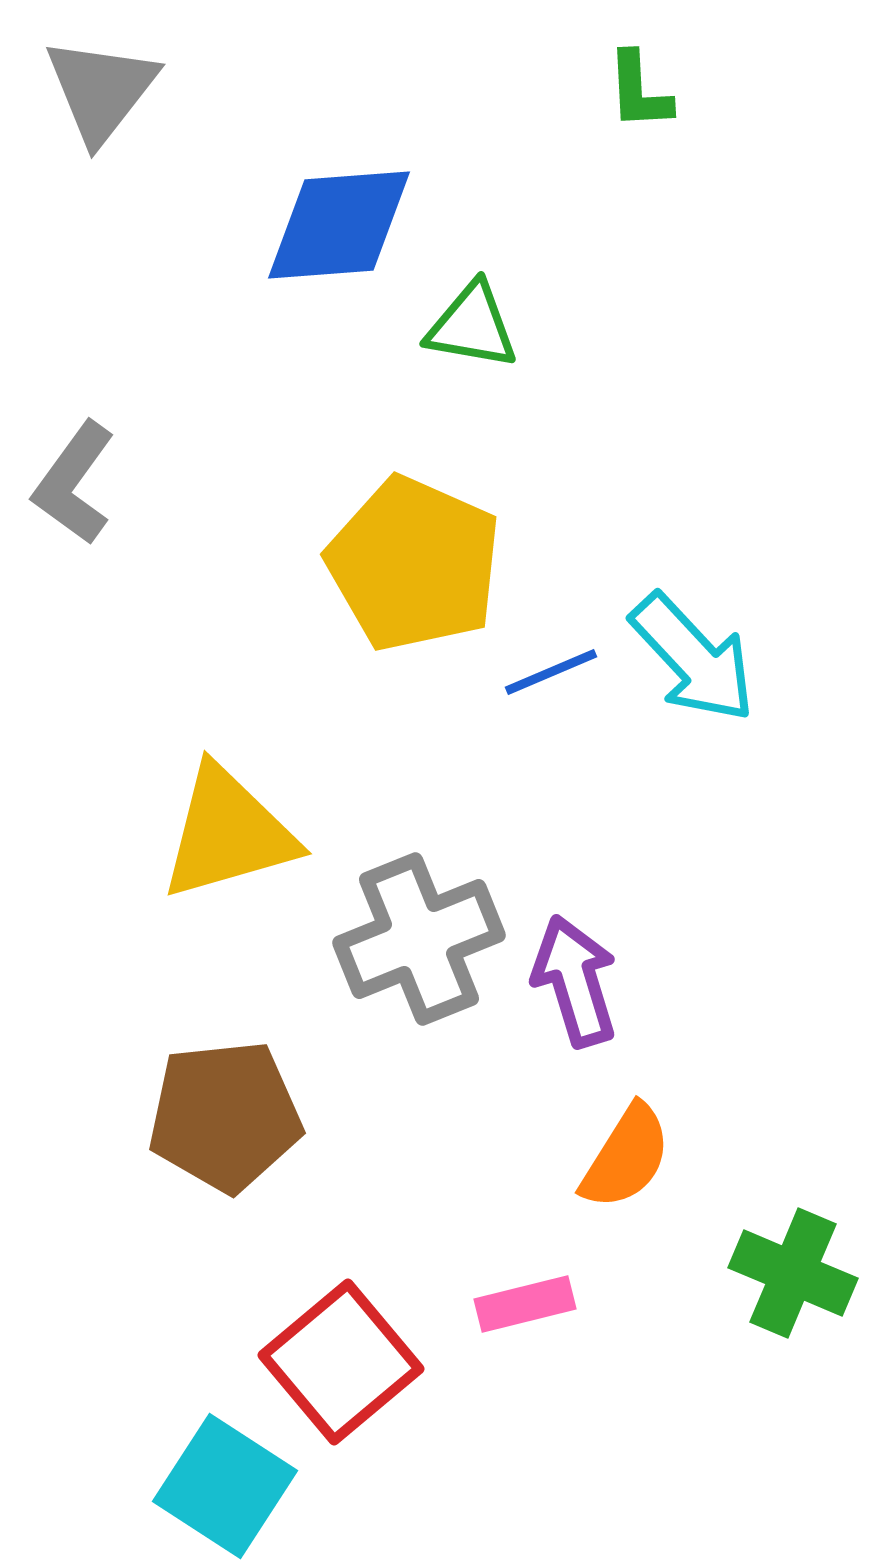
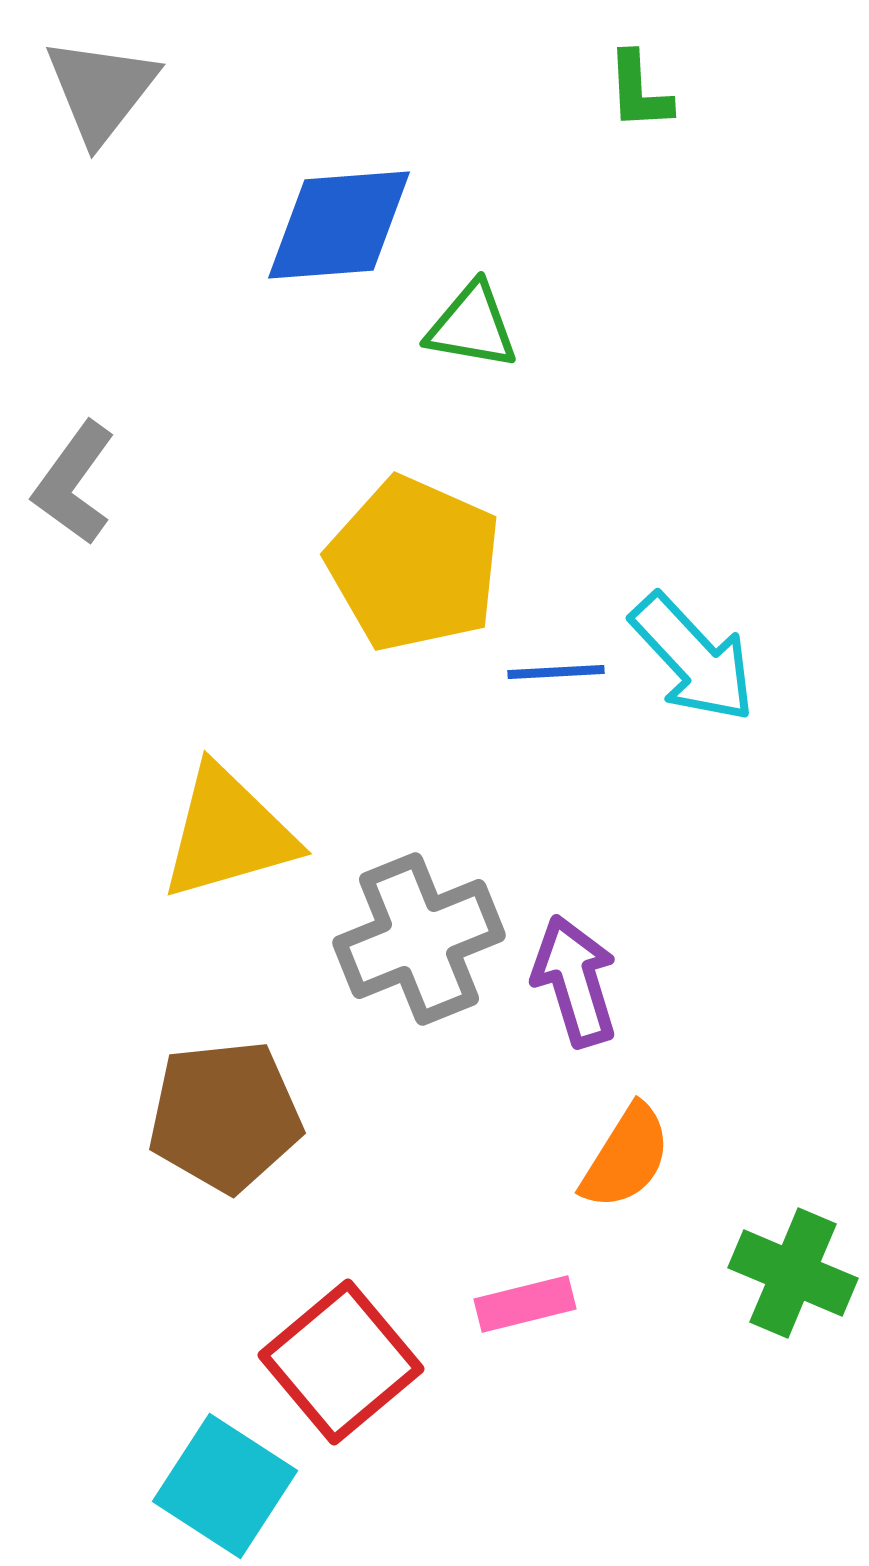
blue line: moved 5 px right; rotated 20 degrees clockwise
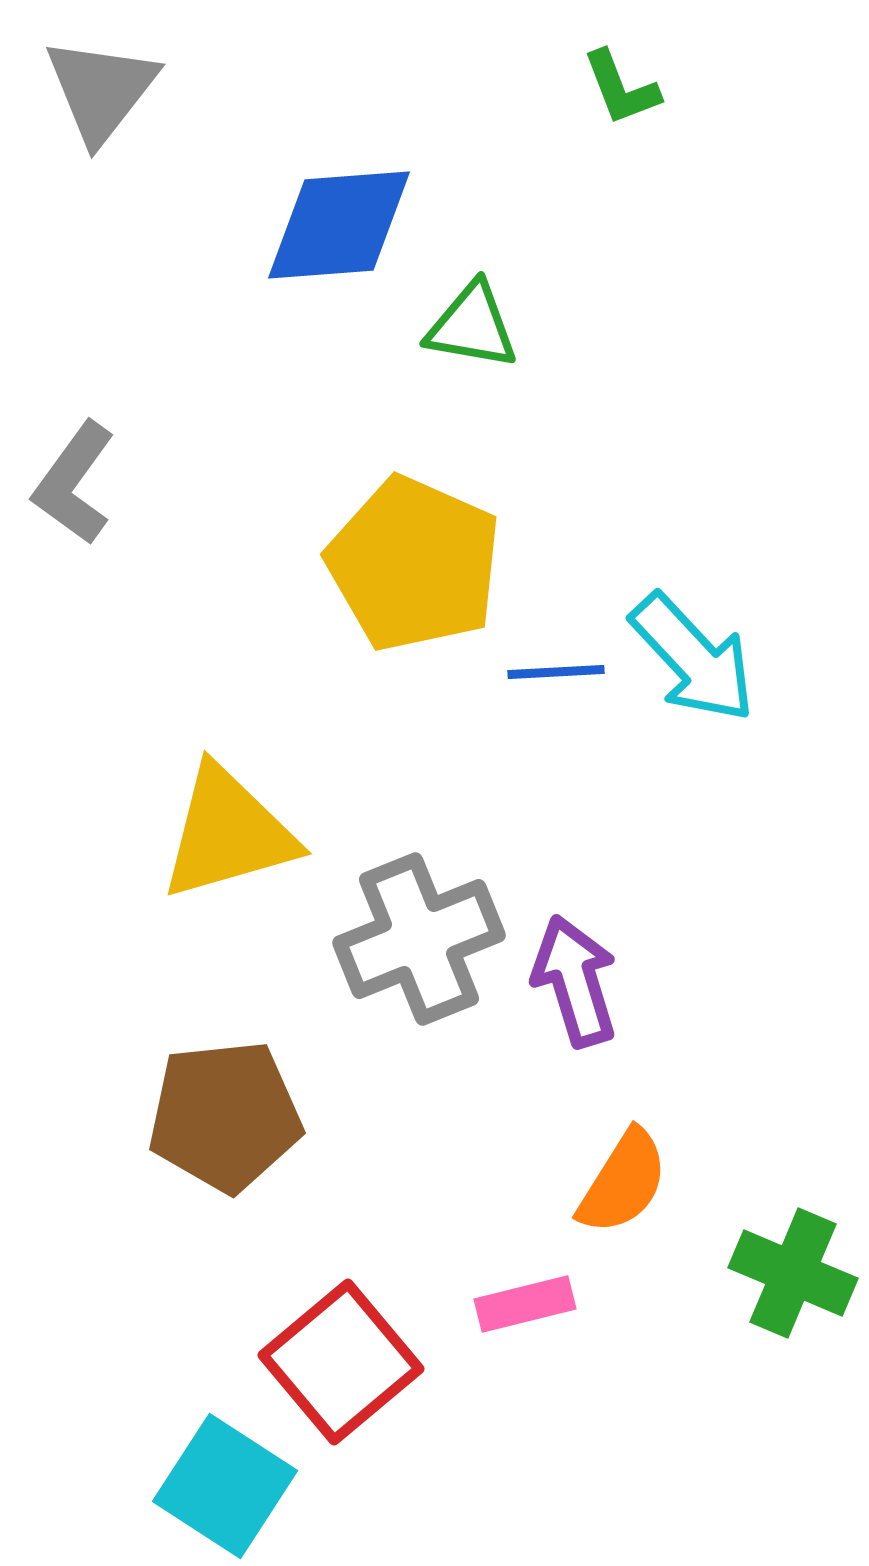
green L-shape: moved 18 px left, 3 px up; rotated 18 degrees counterclockwise
orange semicircle: moved 3 px left, 25 px down
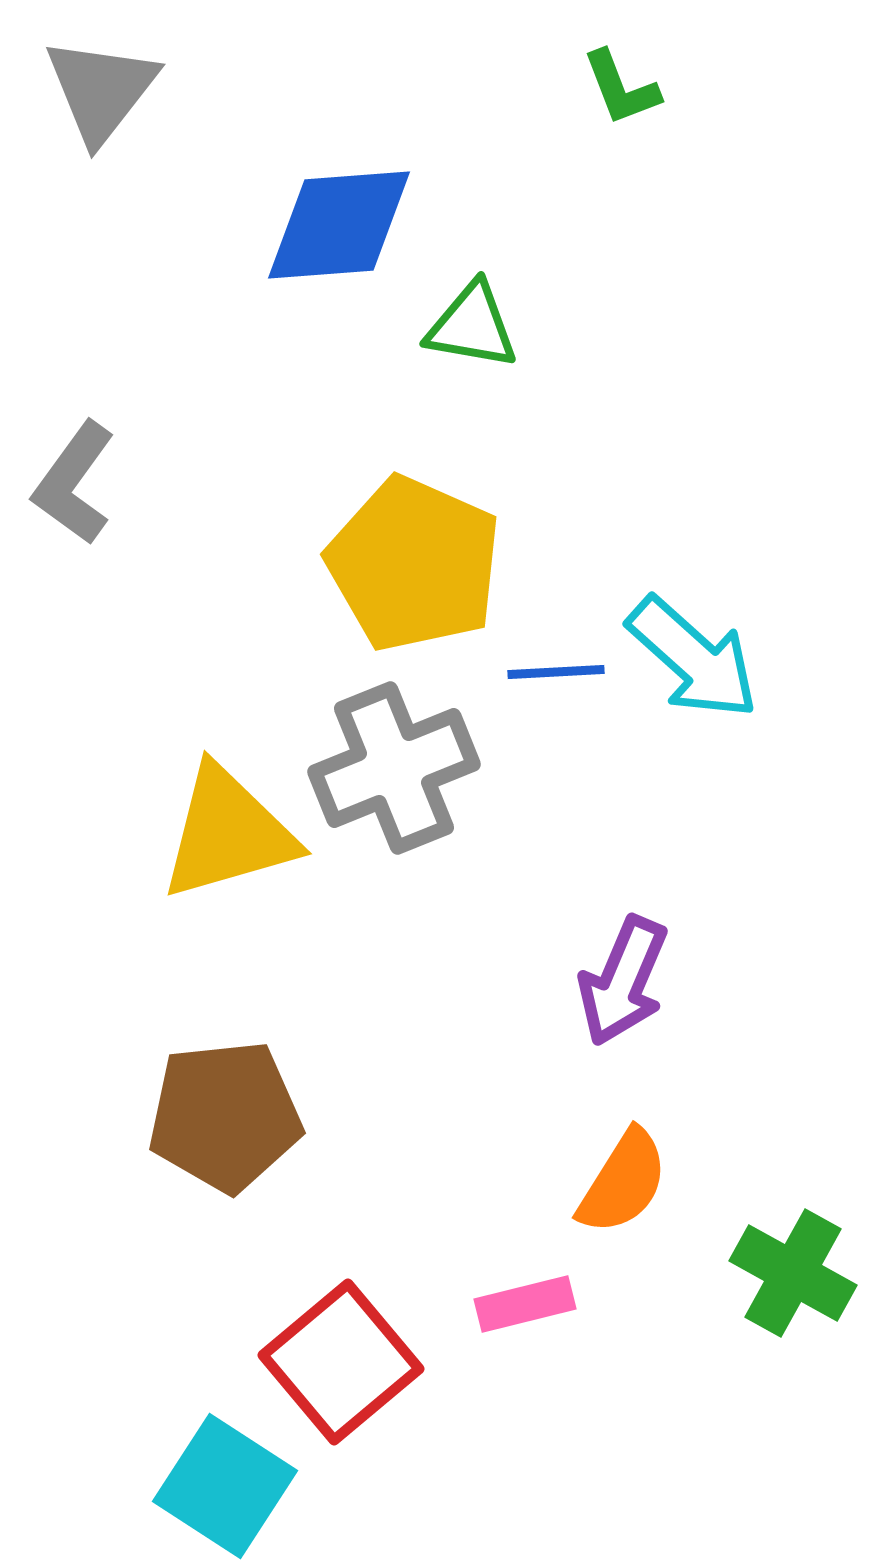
cyan arrow: rotated 5 degrees counterclockwise
gray cross: moved 25 px left, 171 px up
purple arrow: moved 48 px right; rotated 140 degrees counterclockwise
green cross: rotated 6 degrees clockwise
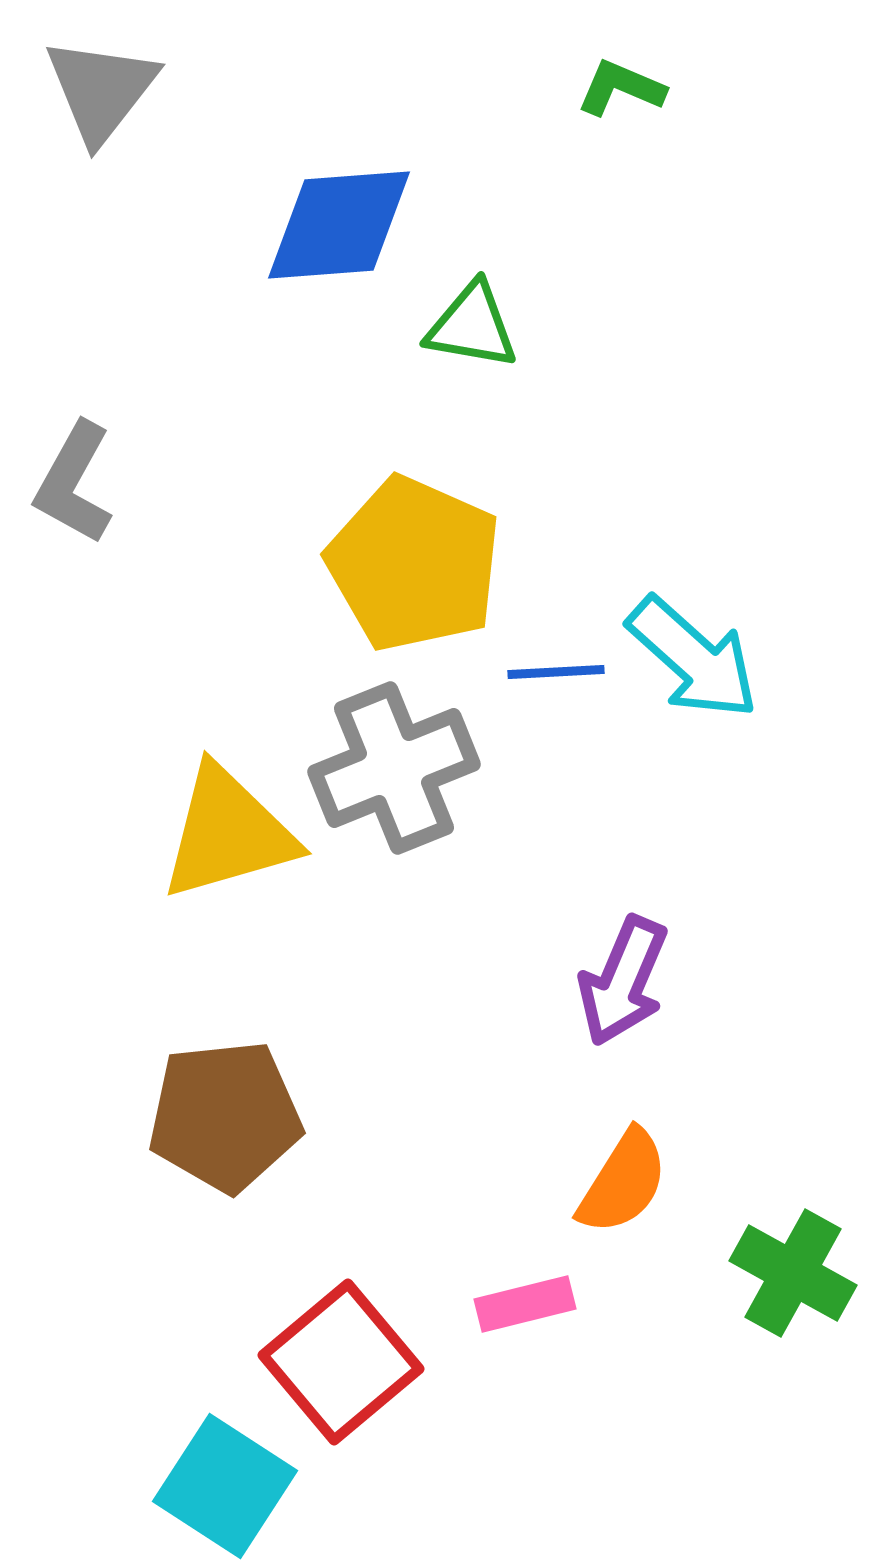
green L-shape: rotated 134 degrees clockwise
gray L-shape: rotated 7 degrees counterclockwise
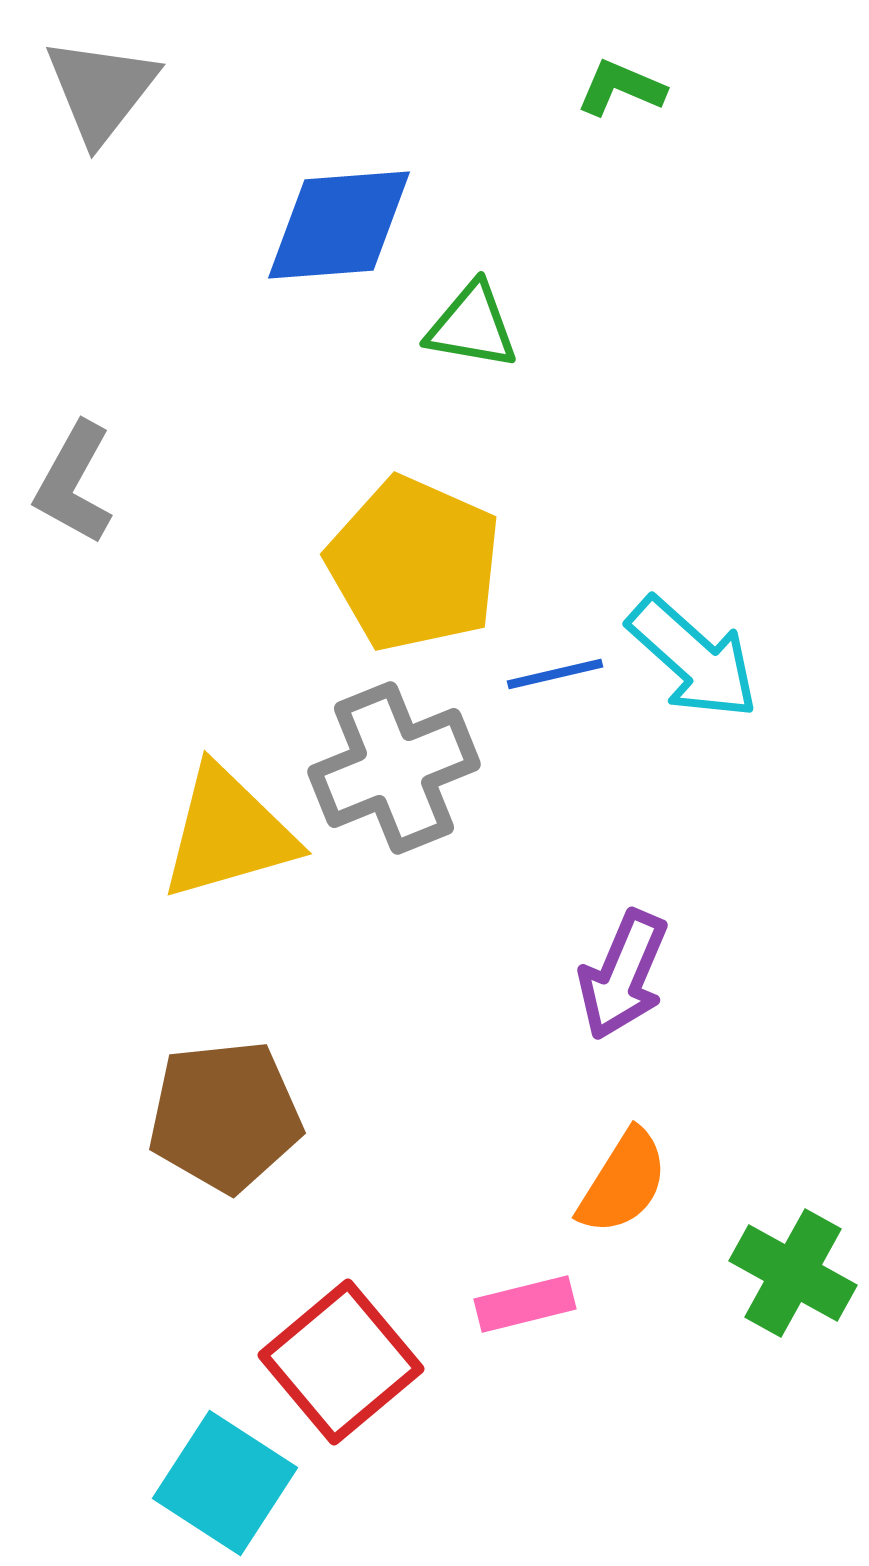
blue line: moved 1 px left, 2 px down; rotated 10 degrees counterclockwise
purple arrow: moved 6 px up
cyan square: moved 3 px up
